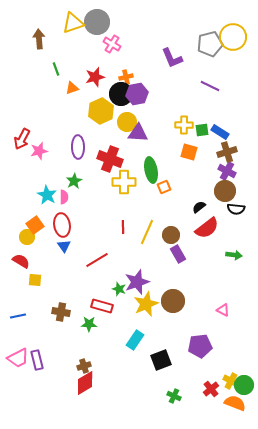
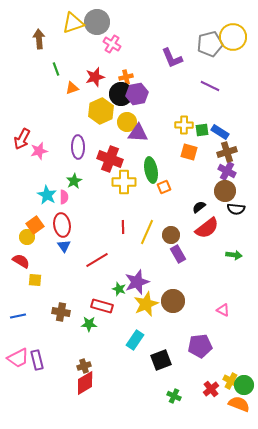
orange semicircle at (235, 403): moved 4 px right, 1 px down
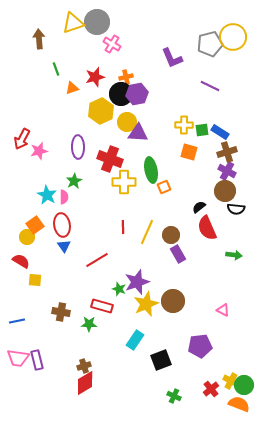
red semicircle at (207, 228): rotated 105 degrees clockwise
blue line at (18, 316): moved 1 px left, 5 px down
pink trapezoid at (18, 358): rotated 35 degrees clockwise
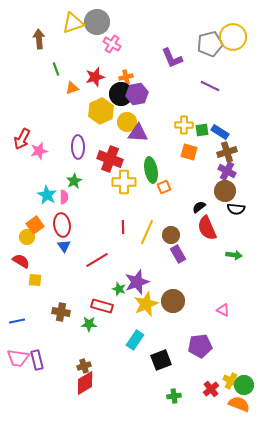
green cross at (174, 396): rotated 32 degrees counterclockwise
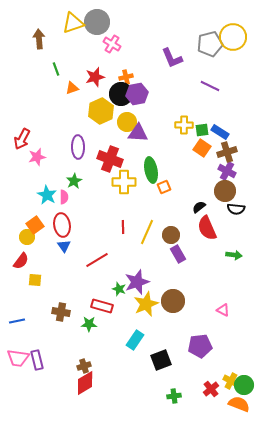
pink star at (39, 151): moved 2 px left, 6 px down
orange square at (189, 152): moved 13 px right, 4 px up; rotated 18 degrees clockwise
red semicircle at (21, 261): rotated 96 degrees clockwise
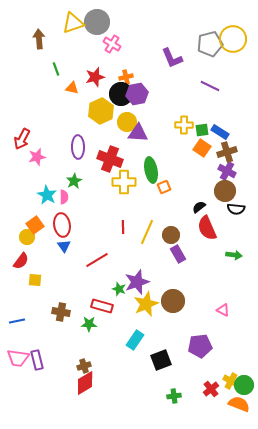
yellow circle at (233, 37): moved 2 px down
orange triangle at (72, 88): rotated 32 degrees clockwise
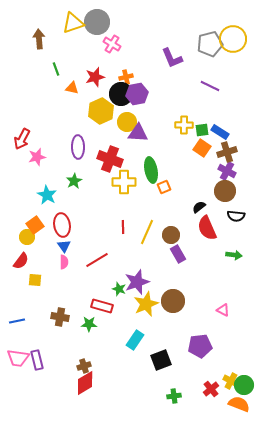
pink semicircle at (64, 197): moved 65 px down
black semicircle at (236, 209): moved 7 px down
brown cross at (61, 312): moved 1 px left, 5 px down
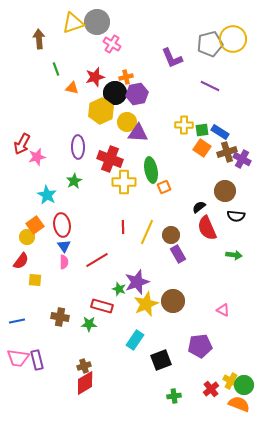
black circle at (121, 94): moved 6 px left, 1 px up
red arrow at (22, 139): moved 5 px down
purple cross at (227, 171): moved 15 px right, 12 px up
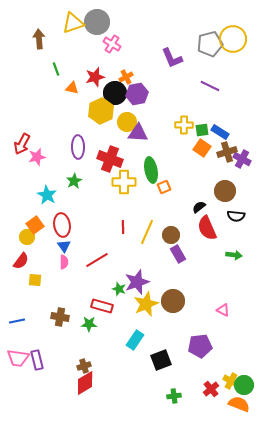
orange cross at (126, 77): rotated 16 degrees counterclockwise
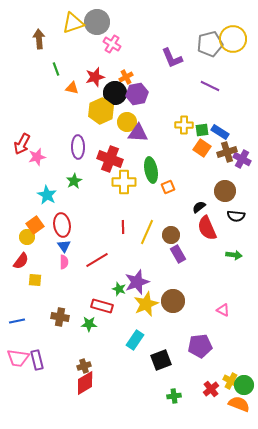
orange square at (164, 187): moved 4 px right
